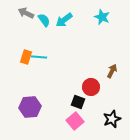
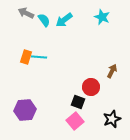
purple hexagon: moved 5 px left, 3 px down
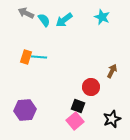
black square: moved 4 px down
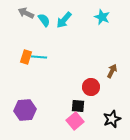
cyan arrow: rotated 12 degrees counterclockwise
black square: rotated 16 degrees counterclockwise
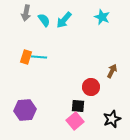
gray arrow: rotated 105 degrees counterclockwise
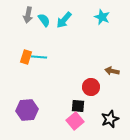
gray arrow: moved 2 px right, 2 px down
brown arrow: rotated 104 degrees counterclockwise
purple hexagon: moved 2 px right
black star: moved 2 px left
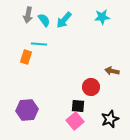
cyan star: rotated 28 degrees counterclockwise
cyan line: moved 13 px up
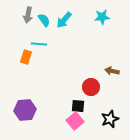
purple hexagon: moved 2 px left
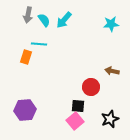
cyan star: moved 9 px right, 7 px down
